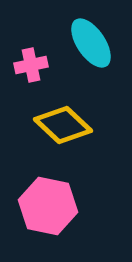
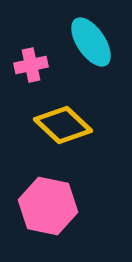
cyan ellipse: moved 1 px up
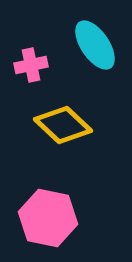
cyan ellipse: moved 4 px right, 3 px down
pink hexagon: moved 12 px down
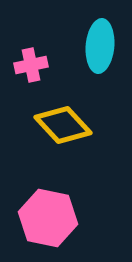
cyan ellipse: moved 5 px right, 1 px down; rotated 39 degrees clockwise
yellow diamond: rotated 4 degrees clockwise
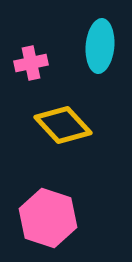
pink cross: moved 2 px up
pink hexagon: rotated 6 degrees clockwise
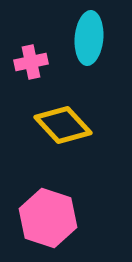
cyan ellipse: moved 11 px left, 8 px up
pink cross: moved 1 px up
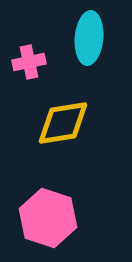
pink cross: moved 2 px left
yellow diamond: moved 2 px up; rotated 56 degrees counterclockwise
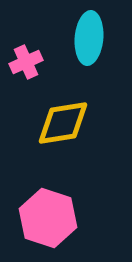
pink cross: moved 3 px left; rotated 12 degrees counterclockwise
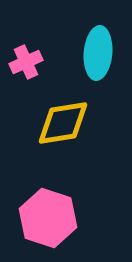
cyan ellipse: moved 9 px right, 15 px down
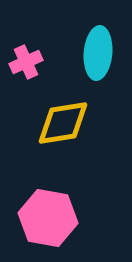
pink hexagon: rotated 8 degrees counterclockwise
